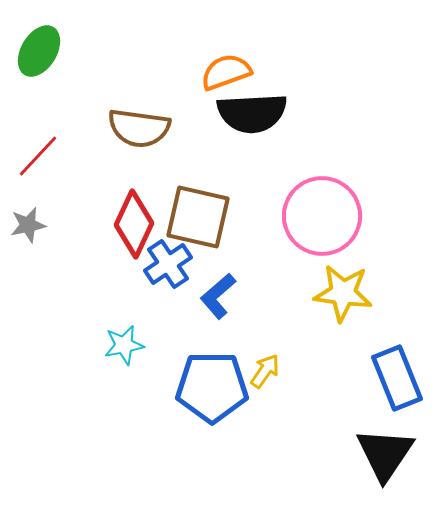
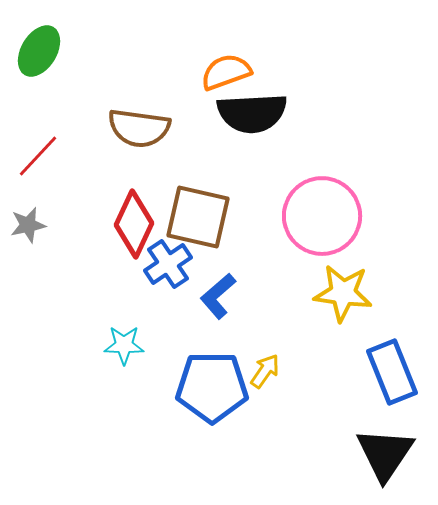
cyan star: rotated 12 degrees clockwise
blue rectangle: moved 5 px left, 6 px up
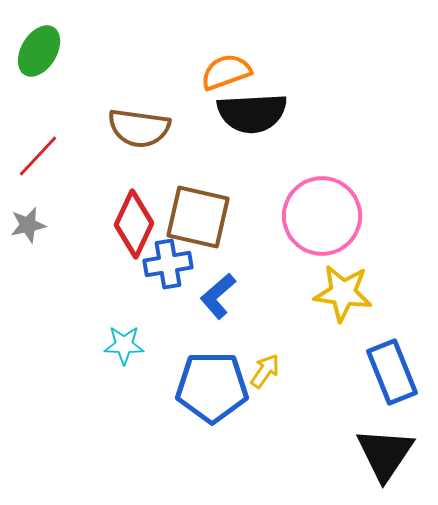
blue cross: rotated 24 degrees clockwise
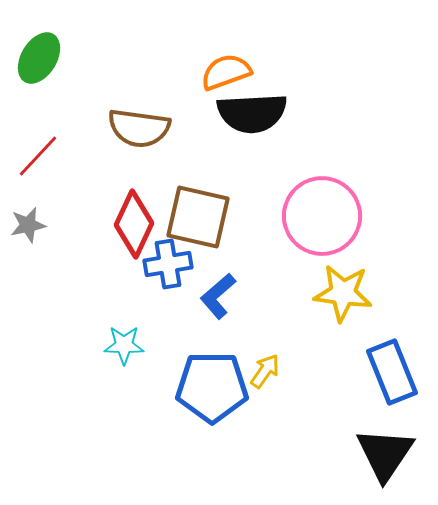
green ellipse: moved 7 px down
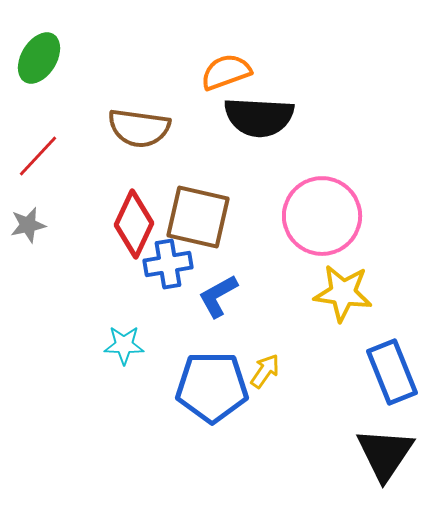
black semicircle: moved 7 px right, 4 px down; rotated 6 degrees clockwise
blue L-shape: rotated 12 degrees clockwise
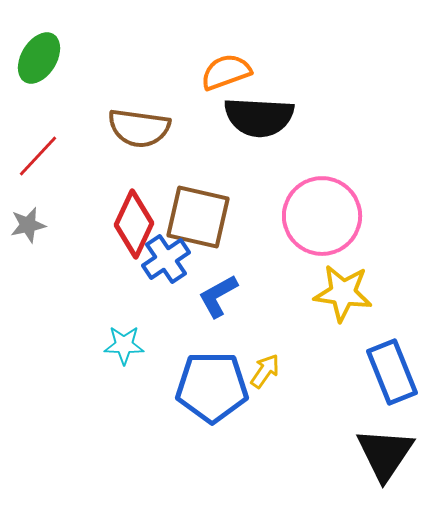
blue cross: moved 2 px left, 5 px up; rotated 24 degrees counterclockwise
